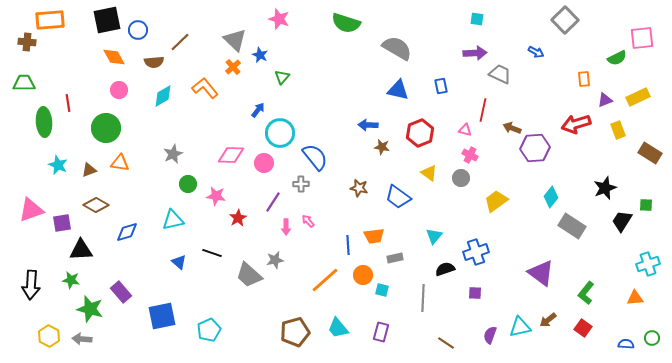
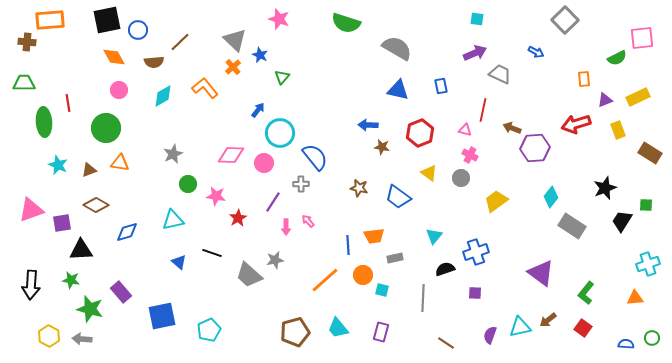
purple arrow at (475, 53): rotated 20 degrees counterclockwise
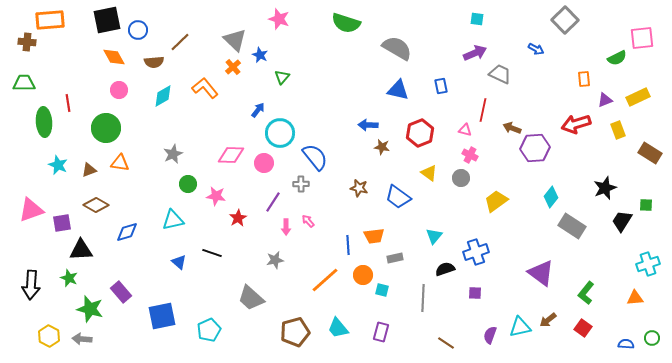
blue arrow at (536, 52): moved 3 px up
gray trapezoid at (249, 275): moved 2 px right, 23 px down
green star at (71, 280): moved 2 px left, 2 px up; rotated 12 degrees clockwise
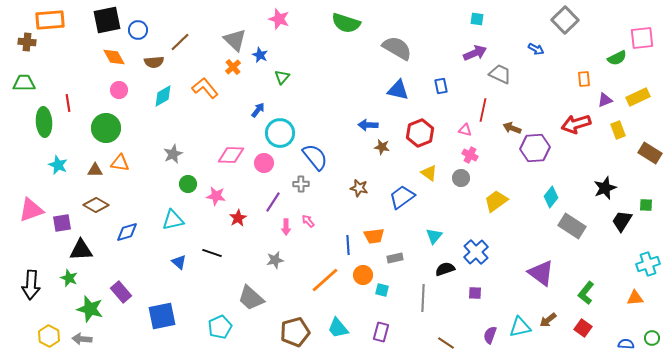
brown triangle at (89, 170): moved 6 px right; rotated 21 degrees clockwise
blue trapezoid at (398, 197): moved 4 px right; rotated 108 degrees clockwise
blue cross at (476, 252): rotated 25 degrees counterclockwise
cyan pentagon at (209, 330): moved 11 px right, 3 px up
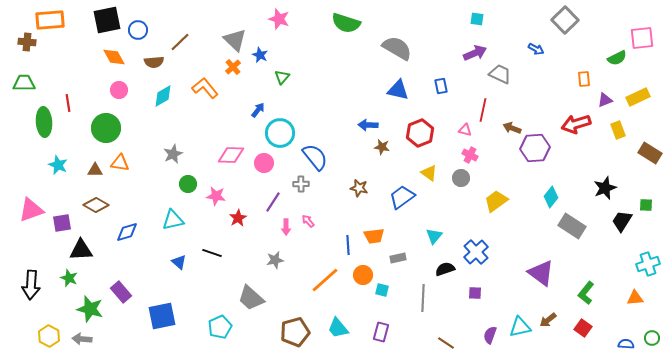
gray rectangle at (395, 258): moved 3 px right
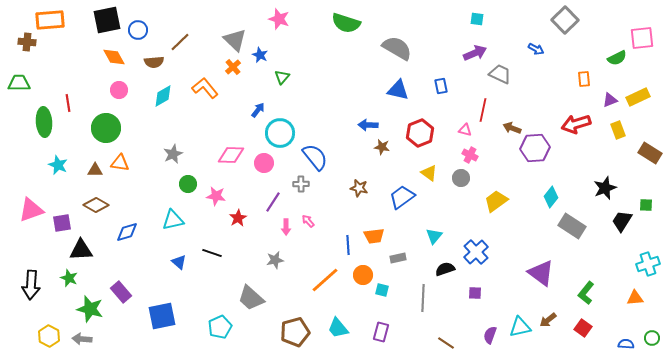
green trapezoid at (24, 83): moved 5 px left
purple triangle at (605, 100): moved 5 px right
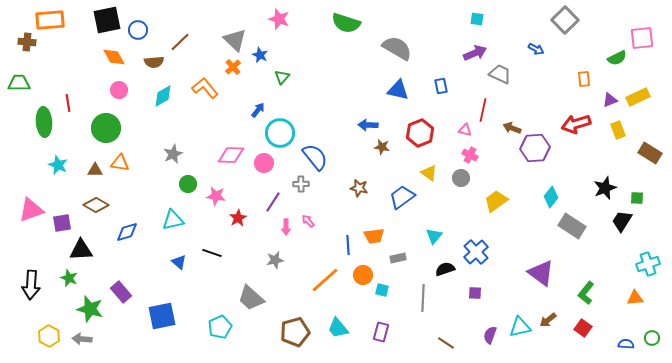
green square at (646, 205): moved 9 px left, 7 px up
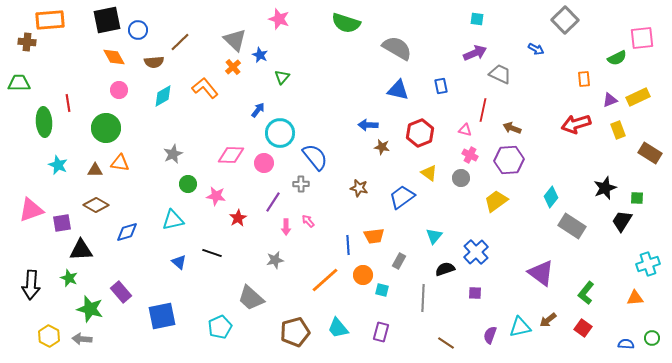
purple hexagon at (535, 148): moved 26 px left, 12 px down
gray rectangle at (398, 258): moved 1 px right, 3 px down; rotated 49 degrees counterclockwise
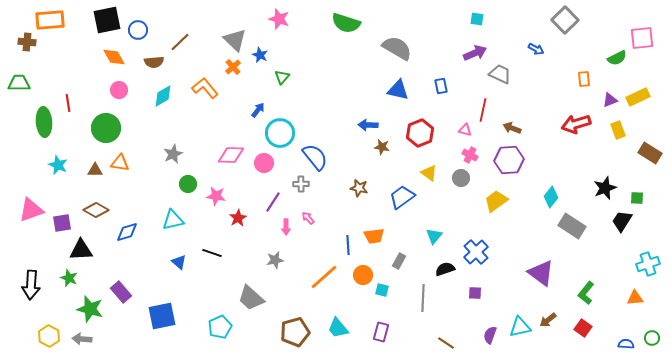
brown diamond at (96, 205): moved 5 px down
pink arrow at (308, 221): moved 3 px up
orange line at (325, 280): moved 1 px left, 3 px up
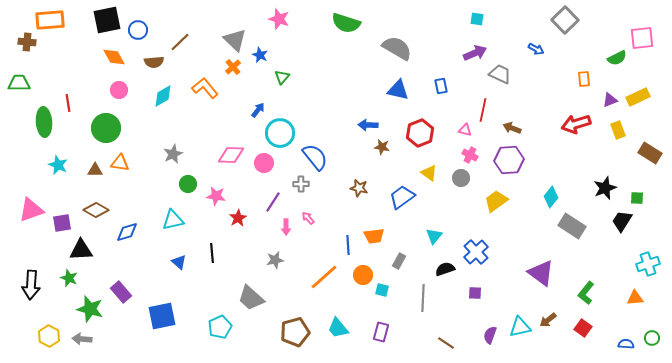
black line at (212, 253): rotated 66 degrees clockwise
